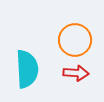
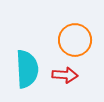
red arrow: moved 11 px left, 2 px down
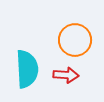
red arrow: moved 1 px right
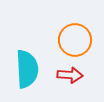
red arrow: moved 4 px right
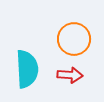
orange circle: moved 1 px left, 1 px up
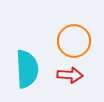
orange circle: moved 2 px down
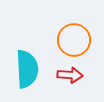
orange circle: moved 1 px up
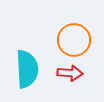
red arrow: moved 2 px up
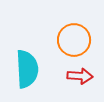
red arrow: moved 10 px right, 3 px down
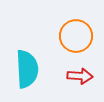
orange circle: moved 2 px right, 4 px up
